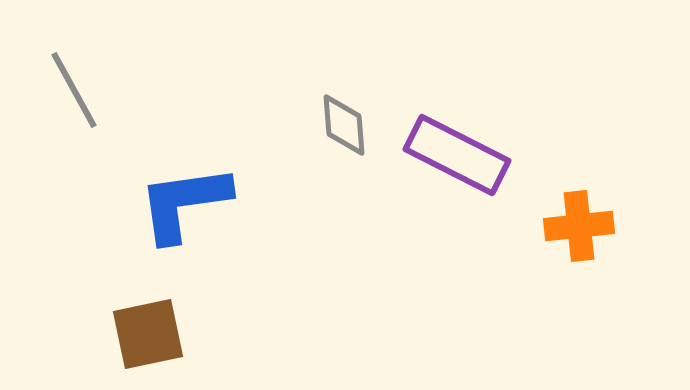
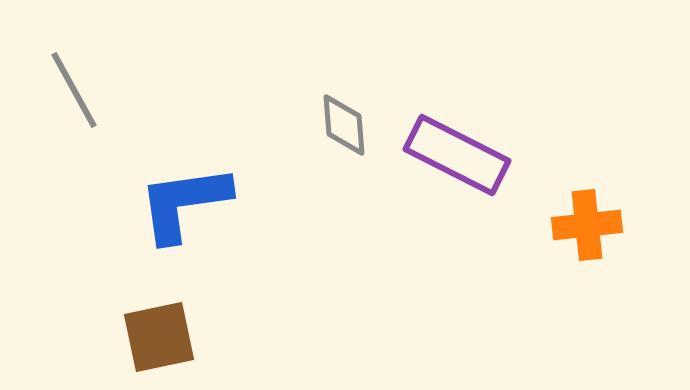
orange cross: moved 8 px right, 1 px up
brown square: moved 11 px right, 3 px down
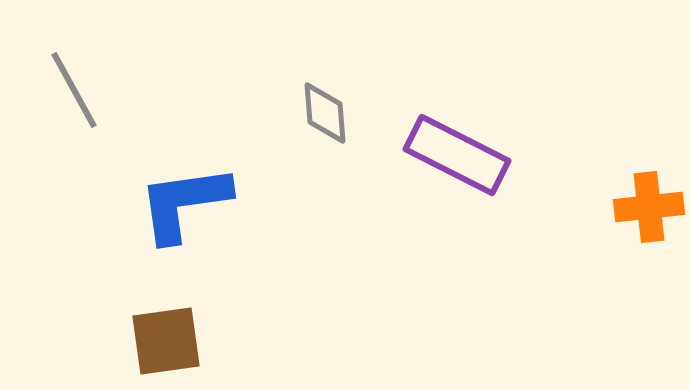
gray diamond: moved 19 px left, 12 px up
orange cross: moved 62 px right, 18 px up
brown square: moved 7 px right, 4 px down; rotated 4 degrees clockwise
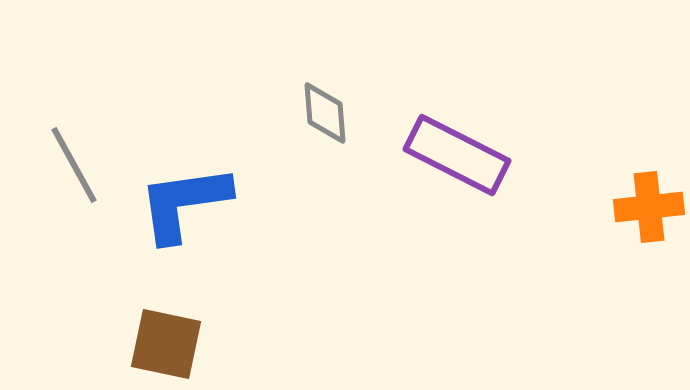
gray line: moved 75 px down
brown square: moved 3 px down; rotated 20 degrees clockwise
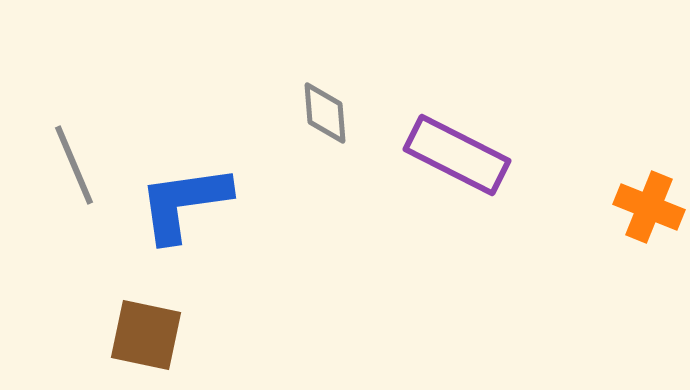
gray line: rotated 6 degrees clockwise
orange cross: rotated 28 degrees clockwise
brown square: moved 20 px left, 9 px up
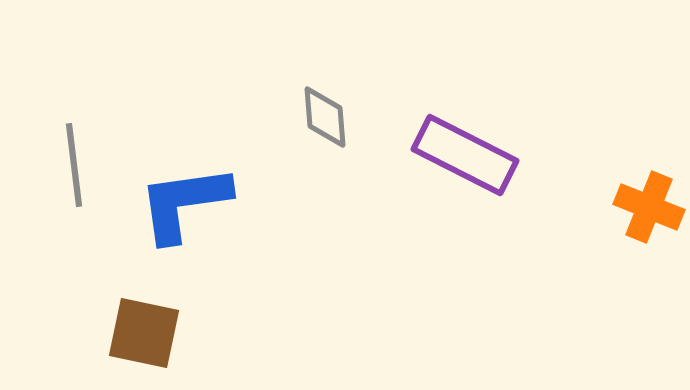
gray diamond: moved 4 px down
purple rectangle: moved 8 px right
gray line: rotated 16 degrees clockwise
brown square: moved 2 px left, 2 px up
